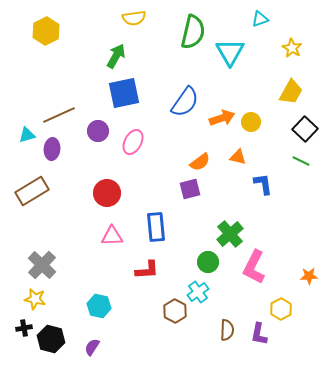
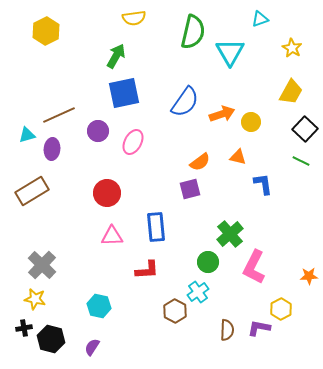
orange arrow at (222, 118): moved 4 px up
purple L-shape at (259, 334): moved 6 px up; rotated 90 degrees clockwise
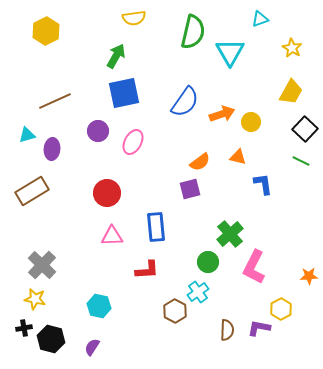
brown line at (59, 115): moved 4 px left, 14 px up
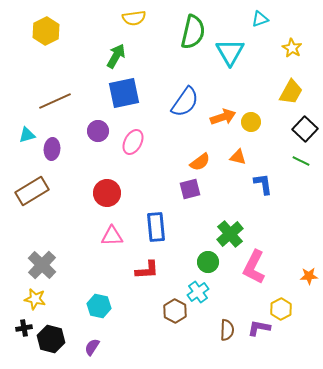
orange arrow at (222, 114): moved 1 px right, 3 px down
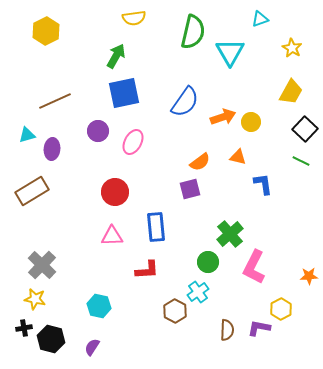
red circle at (107, 193): moved 8 px right, 1 px up
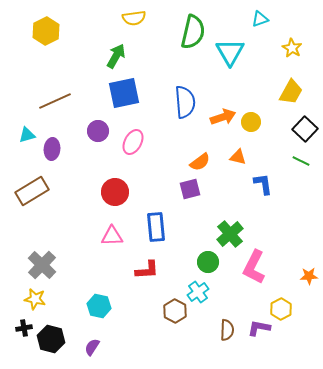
blue semicircle at (185, 102): rotated 40 degrees counterclockwise
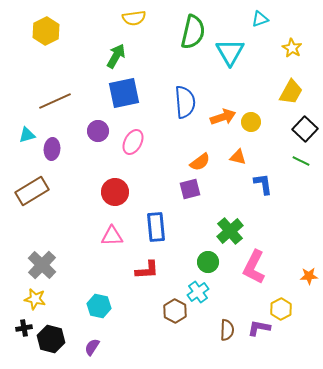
green cross at (230, 234): moved 3 px up
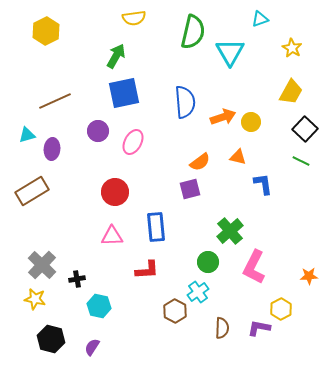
black cross at (24, 328): moved 53 px right, 49 px up
brown semicircle at (227, 330): moved 5 px left, 2 px up
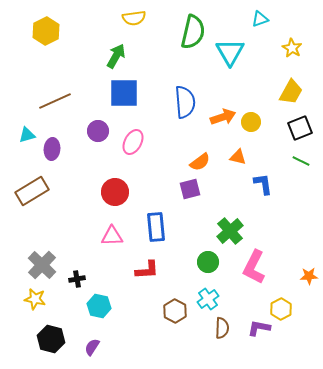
blue square at (124, 93): rotated 12 degrees clockwise
black square at (305, 129): moved 5 px left, 1 px up; rotated 25 degrees clockwise
cyan cross at (198, 292): moved 10 px right, 7 px down
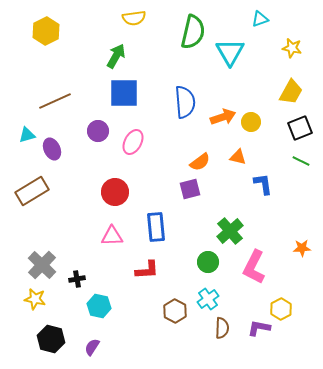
yellow star at (292, 48): rotated 18 degrees counterclockwise
purple ellipse at (52, 149): rotated 30 degrees counterclockwise
orange star at (309, 276): moved 7 px left, 28 px up
